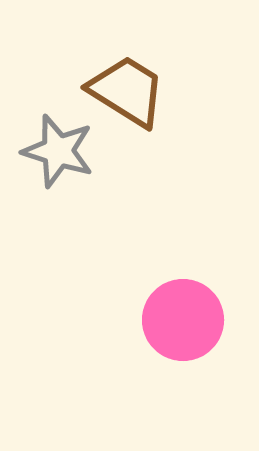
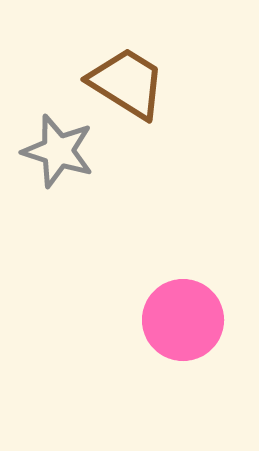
brown trapezoid: moved 8 px up
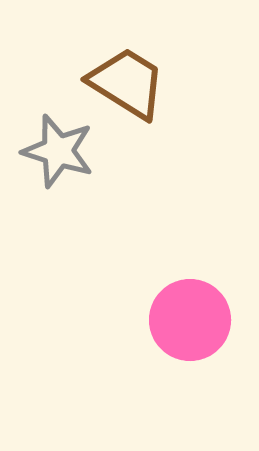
pink circle: moved 7 px right
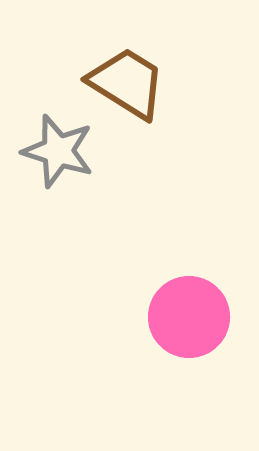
pink circle: moved 1 px left, 3 px up
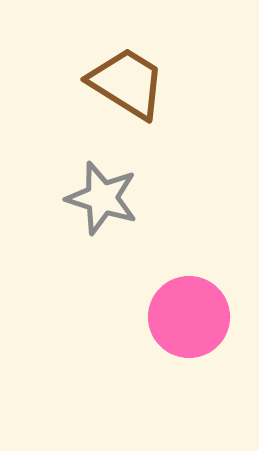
gray star: moved 44 px right, 47 px down
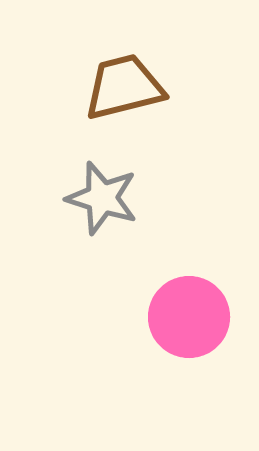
brown trapezoid: moved 3 px left, 4 px down; rotated 46 degrees counterclockwise
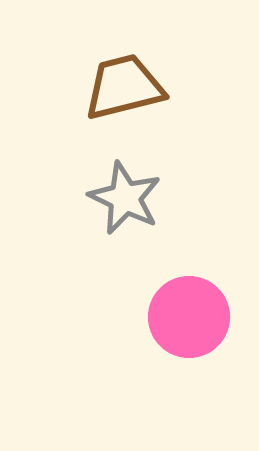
gray star: moved 23 px right; rotated 8 degrees clockwise
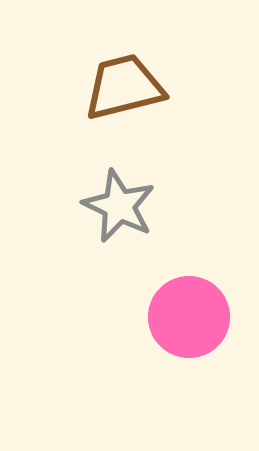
gray star: moved 6 px left, 8 px down
